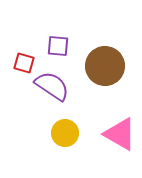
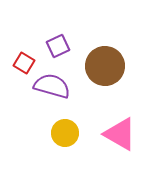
purple square: rotated 30 degrees counterclockwise
red square: rotated 15 degrees clockwise
purple semicircle: rotated 18 degrees counterclockwise
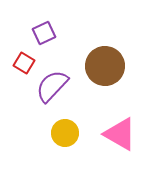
purple square: moved 14 px left, 13 px up
purple semicircle: rotated 63 degrees counterclockwise
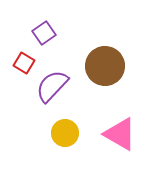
purple square: rotated 10 degrees counterclockwise
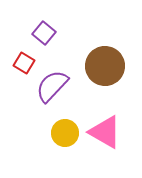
purple square: rotated 15 degrees counterclockwise
pink triangle: moved 15 px left, 2 px up
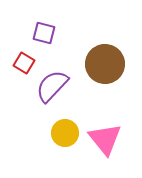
purple square: rotated 25 degrees counterclockwise
brown circle: moved 2 px up
pink triangle: moved 7 px down; rotated 21 degrees clockwise
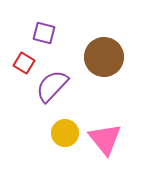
brown circle: moved 1 px left, 7 px up
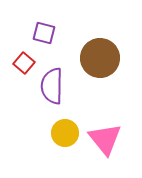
brown circle: moved 4 px left, 1 px down
red square: rotated 10 degrees clockwise
purple semicircle: rotated 42 degrees counterclockwise
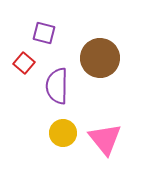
purple semicircle: moved 5 px right
yellow circle: moved 2 px left
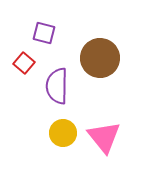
pink triangle: moved 1 px left, 2 px up
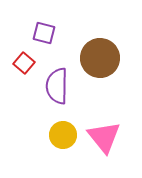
yellow circle: moved 2 px down
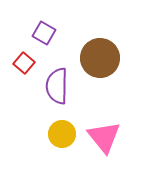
purple square: rotated 15 degrees clockwise
yellow circle: moved 1 px left, 1 px up
